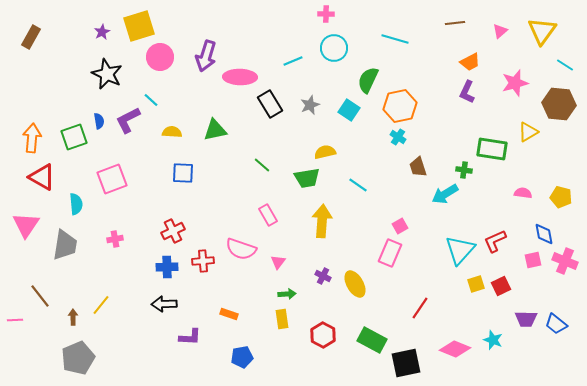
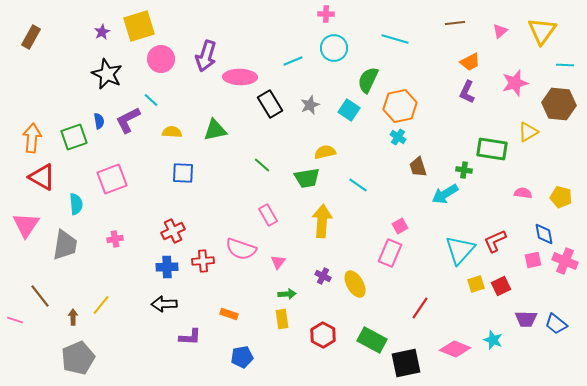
pink circle at (160, 57): moved 1 px right, 2 px down
cyan line at (565, 65): rotated 30 degrees counterclockwise
pink line at (15, 320): rotated 21 degrees clockwise
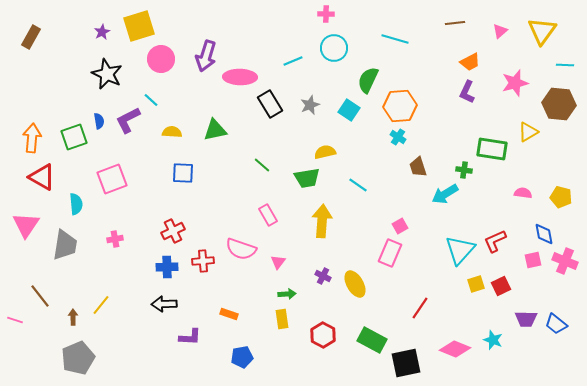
orange hexagon at (400, 106): rotated 8 degrees clockwise
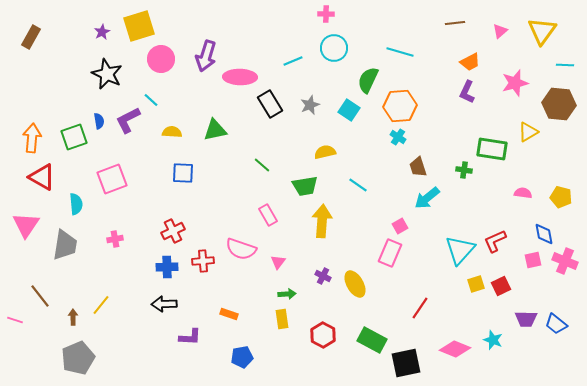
cyan line at (395, 39): moved 5 px right, 13 px down
green trapezoid at (307, 178): moved 2 px left, 8 px down
cyan arrow at (445, 194): moved 18 px left, 4 px down; rotated 8 degrees counterclockwise
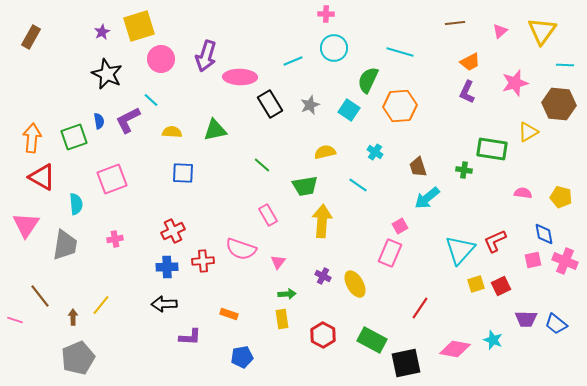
cyan cross at (398, 137): moved 23 px left, 15 px down
pink diamond at (455, 349): rotated 12 degrees counterclockwise
